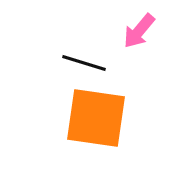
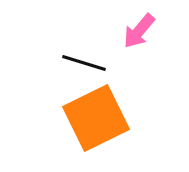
orange square: rotated 34 degrees counterclockwise
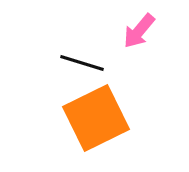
black line: moved 2 px left
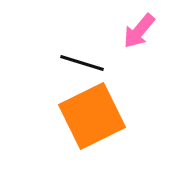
orange square: moved 4 px left, 2 px up
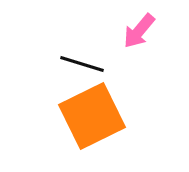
black line: moved 1 px down
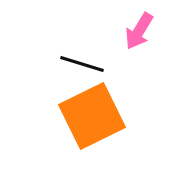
pink arrow: rotated 9 degrees counterclockwise
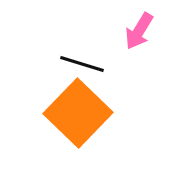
orange square: moved 14 px left, 3 px up; rotated 20 degrees counterclockwise
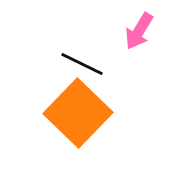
black line: rotated 9 degrees clockwise
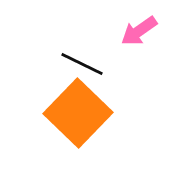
pink arrow: rotated 24 degrees clockwise
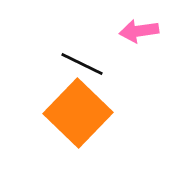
pink arrow: rotated 27 degrees clockwise
